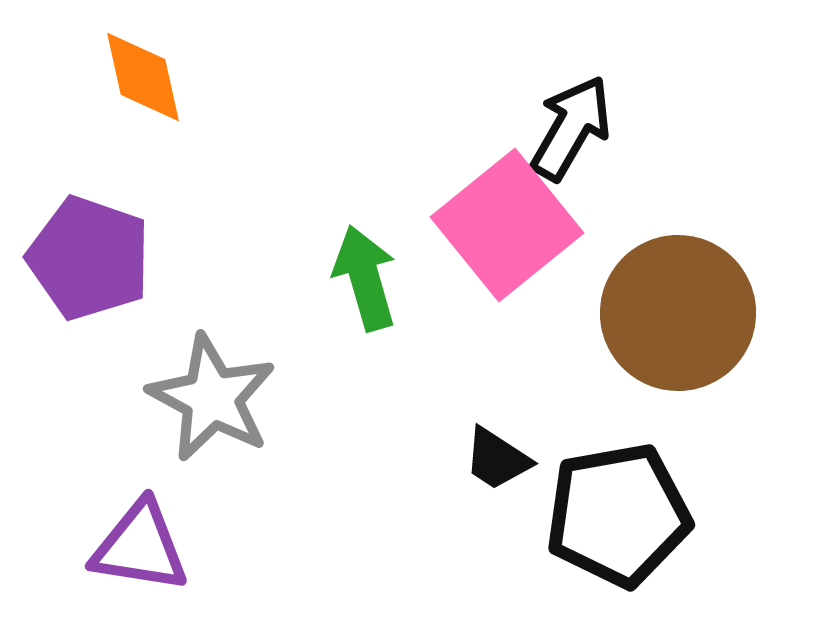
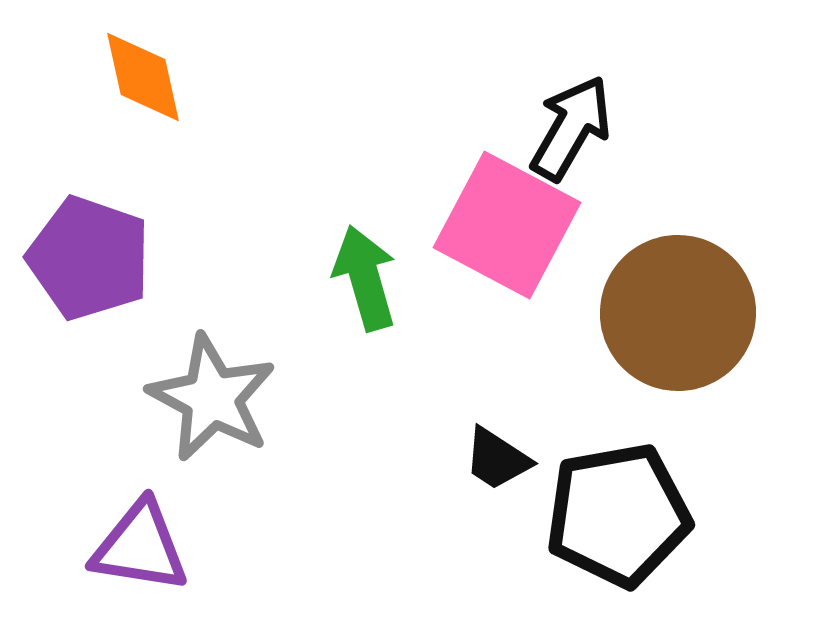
pink square: rotated 23 degrees counterclockwise
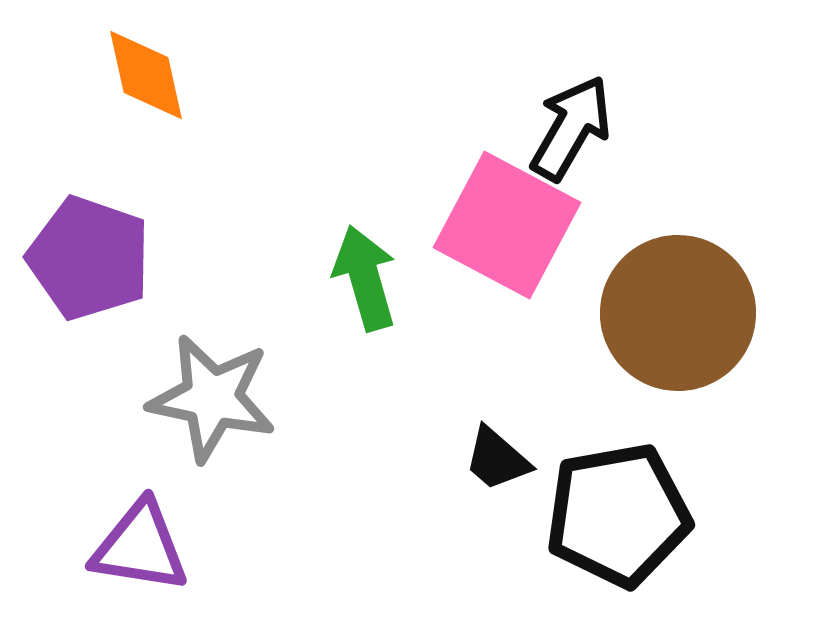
orange diamond: moved 3 px right, 2 px up
gray star: rotated 16 degrees counterclockwise
black trapezoid: rotated 8 degrees clockwise
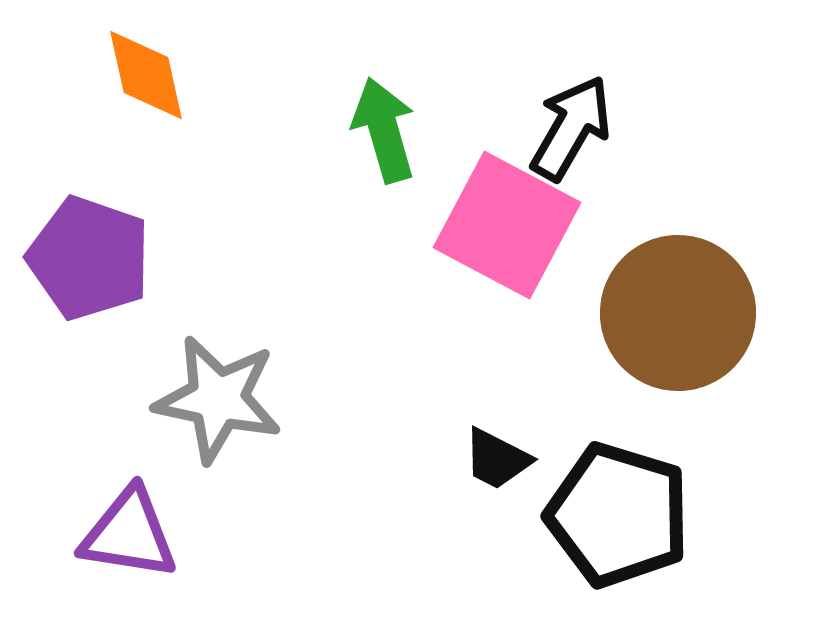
green arrow: moved 19 px right, 148 px up
gray star: moved 6 px right, 1 px down
black trapezoid: rotated 14 degrees counterclockwise
black pentagon: rotated 27 degrees clockwise
purple triangle: moved 11 px left, 13 px up
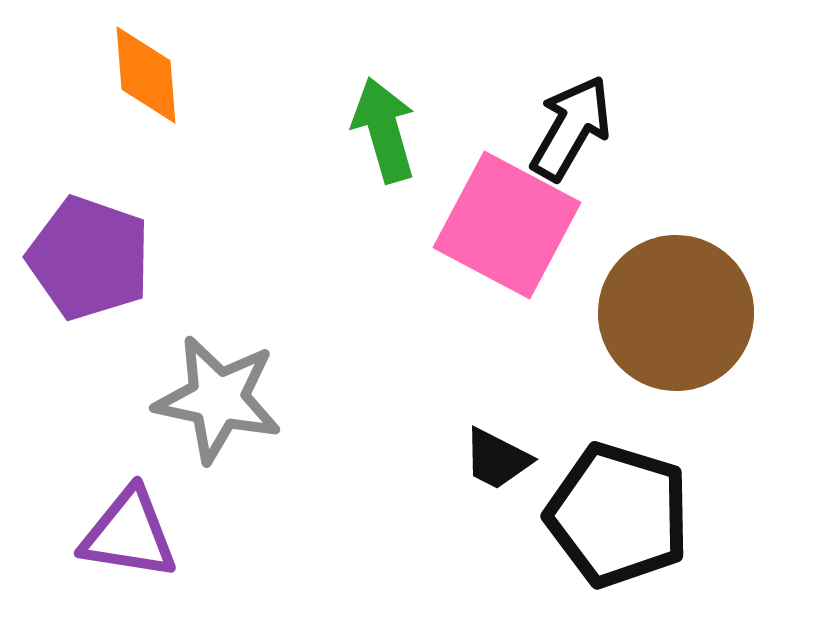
orange diamond: rotated 8 degrees clockwise
brown circle: moved 2 px left
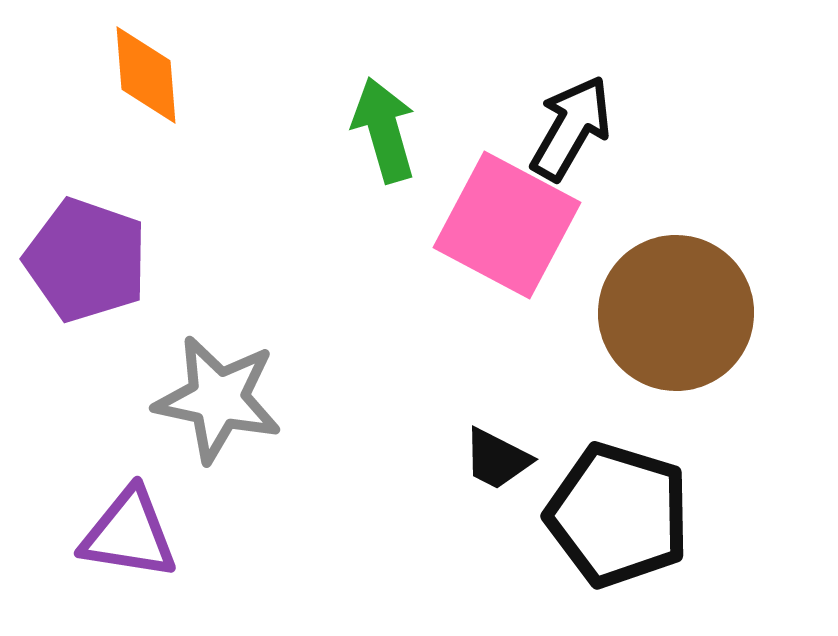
purple pentagon: moved 3 px left, 2 px down
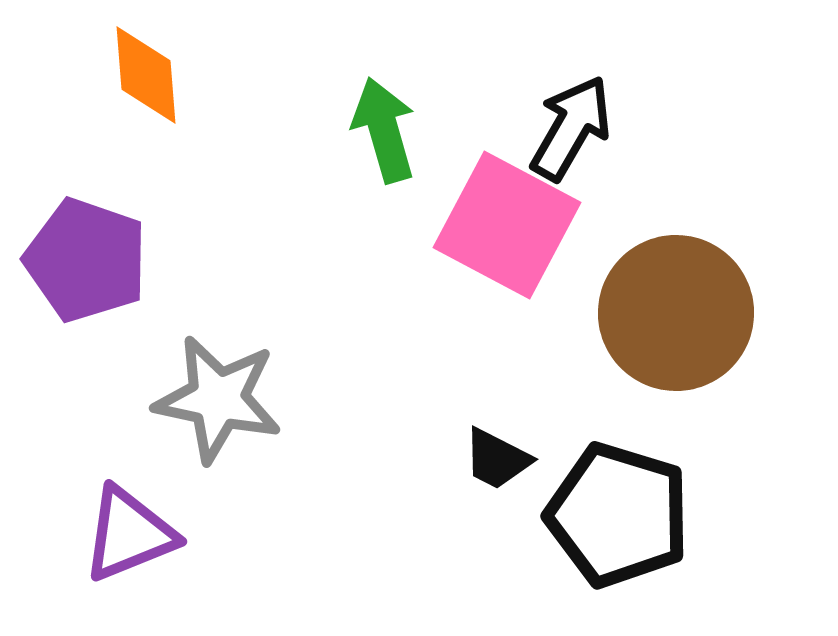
purple triangle: rotated 31 degrees counterclockwise
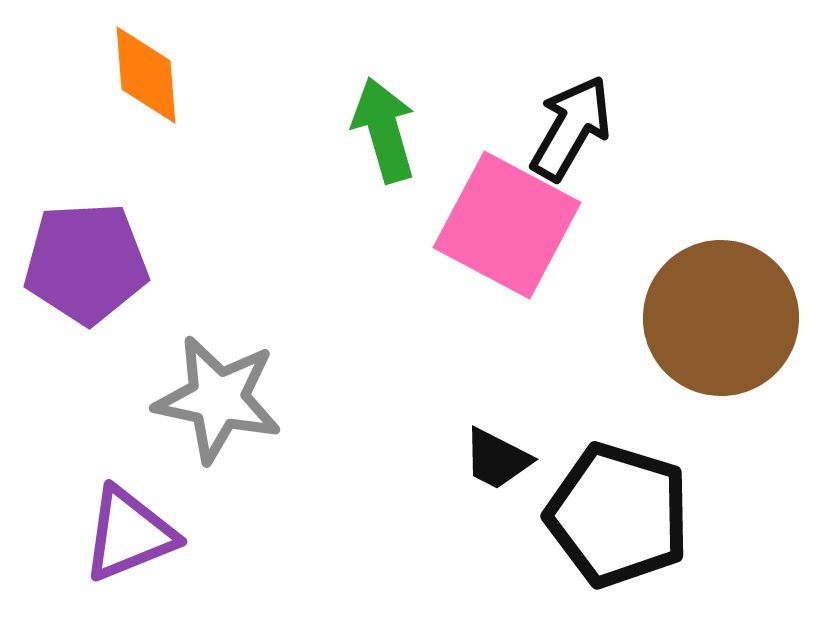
purple pentagon: moved 3 px down; rotated 22 degrees counterclockwise
brown circle: moved 45 px right, 5 px down
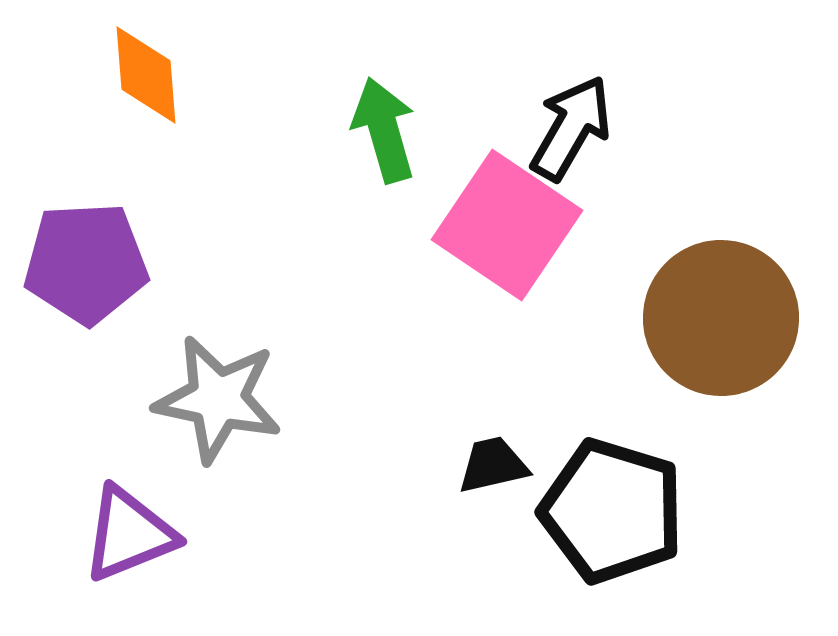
pink square: rotated 6 degrees clockwise
black trapezoid: moved 4 px left, 6 px down; rotated 140 degrees clockwise
black pentagon: moved 6 px left, 4 px up
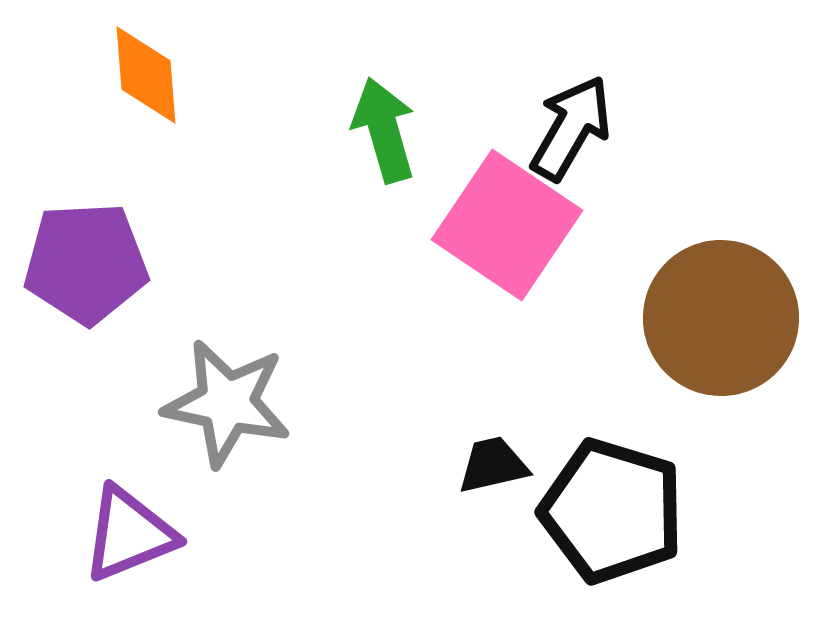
gray star: moved 9 px right, 4 px down
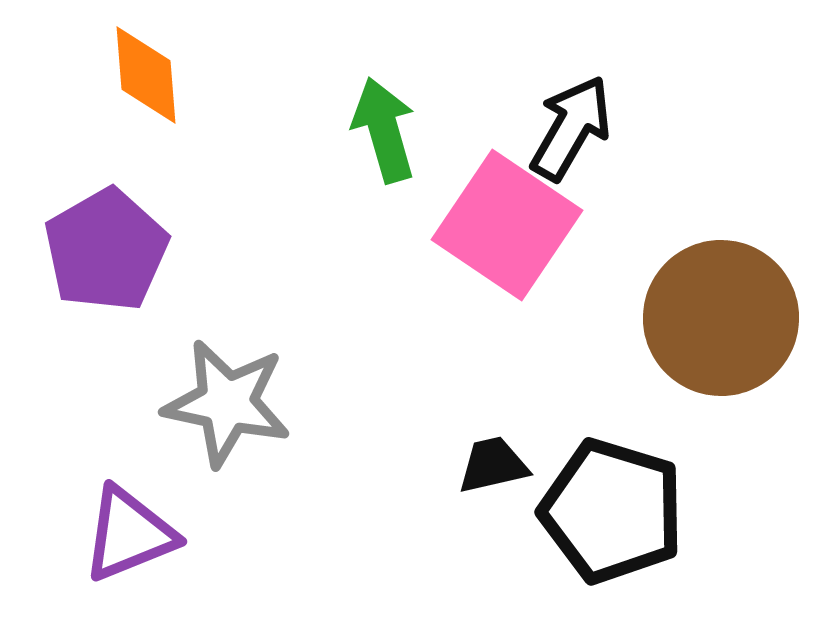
purple pentagon: moved 20 px right, 13 px up; rotated 27 degrees counterclockwise
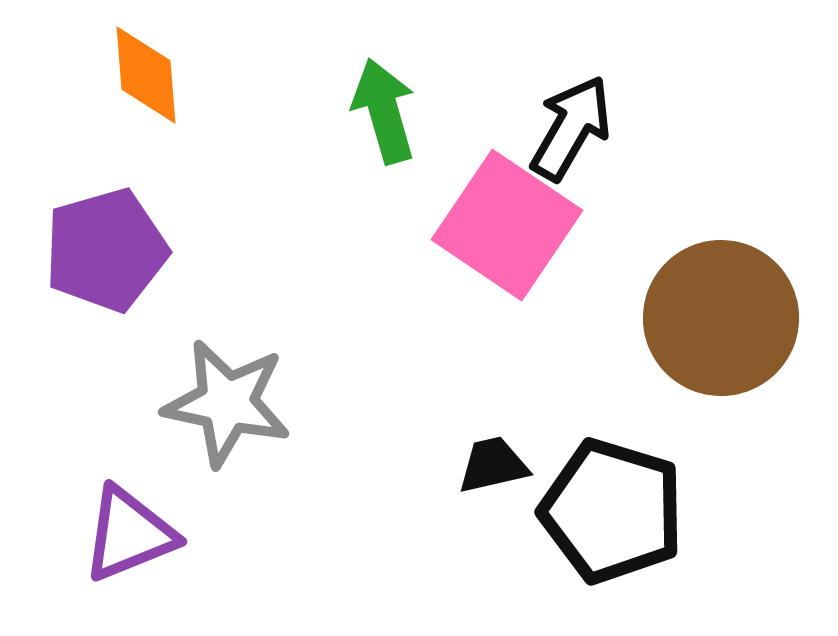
green arrow: moved 19 px up
purple pentagon: rotated 14 degrees clockwise
